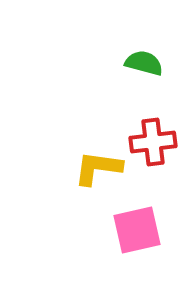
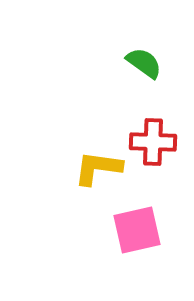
green semicircle: rotated 21 degrees clockwise
red cross: rotated 9 degrees clockwise
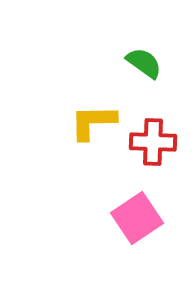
yellow L-shape: moved 5 px left, 46 px up; rotated 9 degrees counterclockwise
pink square: moved 12 px up; rotated 21 degrees counterclockwise
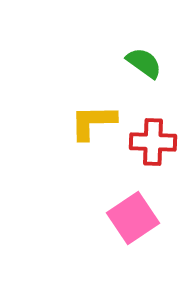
pink square: moved 4 px left
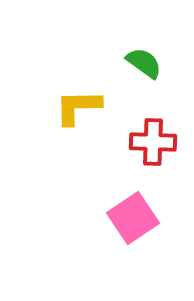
yellow L-shape: moved 15 px left, 15 px up
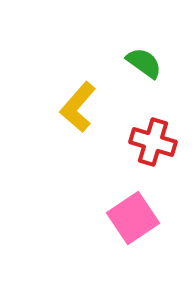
yellow L-shape: rotated 48 degrees counterclockwise
red cross: rotated 15 degrees clockwise
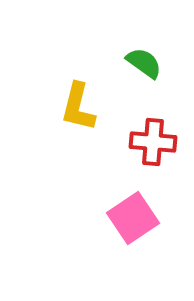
yellow L-shape: rotated 27 degrees counterclockwise
red cross: rotated 12 degrees counterclockwise
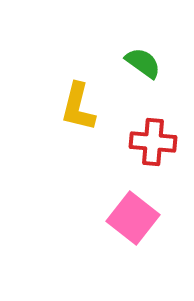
green semicircle: moved 1 px left
pink square: rotated 18 degrees counterclockwise
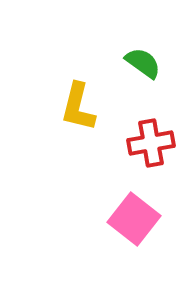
red cross: moved 2 px left, 1 px down; rotated 15 degrees counterclockwise
pink square: moved 1 px right, 1 px down
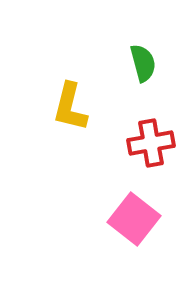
green semicircle: rotated 39 degrees clockwise
yellow L-shape: moved 8 px left
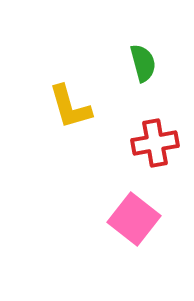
yellow L-shape: rotated 30 degrees counterclockwise
red cross: moved 4 px right
